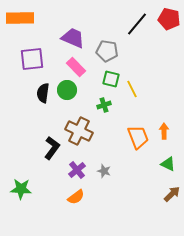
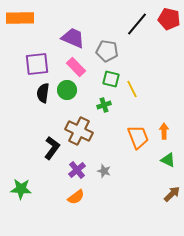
purple square: moved 5 px right, 5 px down
green triangle: moved 4 px up
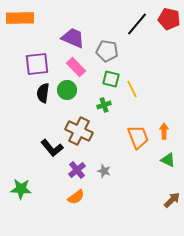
black L-shape: rotated 105 degrees clockwise
brown arrow: moved 6 px down
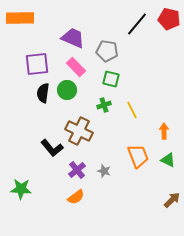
yellow line: moved 21 px down
orange trapezoid: moved 19 px down
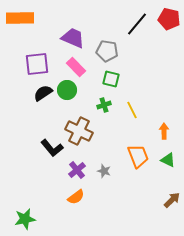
black semicircle: rotated 48 degrees clockwise
green star: moved 4 px right, 30 px down; rotated 15 degrees counterclockwise
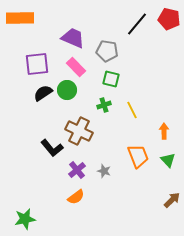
green triangle: rotated 21 degrees clockwise
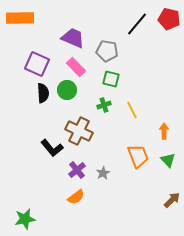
purple square: rotated 30 degrees clockwise
black semicircle: rotated 120 degrees clockwise
gray star: moved 1 px left, 2 px down; rotated 24 degrees clockwise
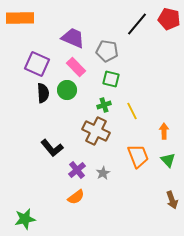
yellow line: moved 1 px down
brown cross: moved 17 px right
brown arrow: rotated 114 degrees clockwise
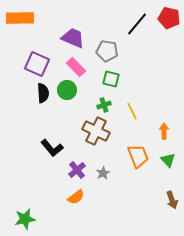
red pentagon: moved 1 px up
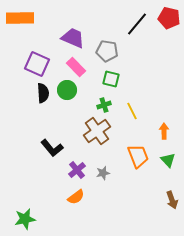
brown cross: moved 1 px right; rotated 28 degrees clockwise
gray star: rotated 16 degrees clockwise
